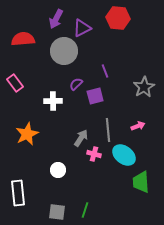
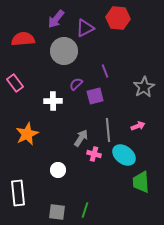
purple arrow: rotated 12 degrees clockwise
purple triangle: moved 3 px right
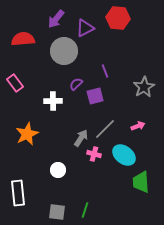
gray line: moved 3 px left, 1 px up; rotated 50 degrees clockwise
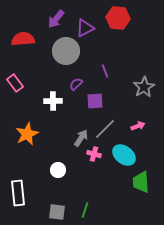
gray circle: moved 2 px right
purple square: moved 5 px down; rotated 12 degrees clockwise
